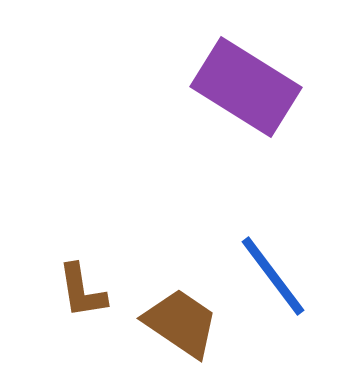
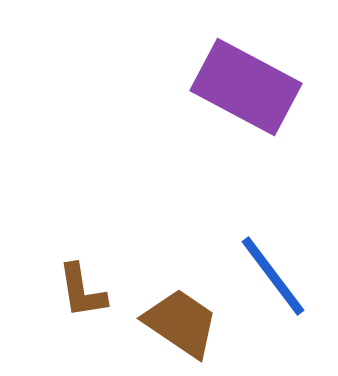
purple rectangle: rotated 4 degrees counterclockwise
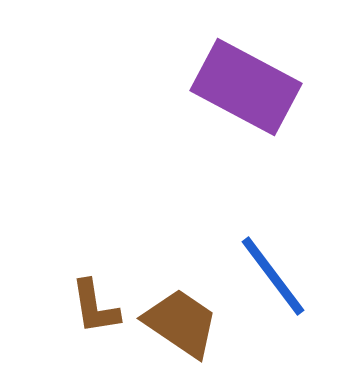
brown L-shape: moved 13 px right, 16 px down
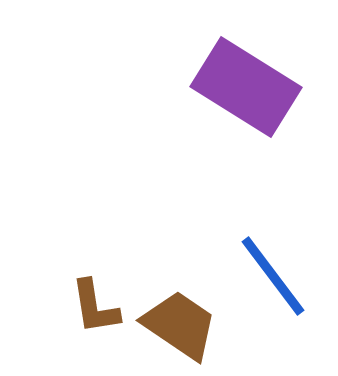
purple rectangle: rotated 4 degrees clockwise
brown trapezoid: moved 1 px left, 2 px down
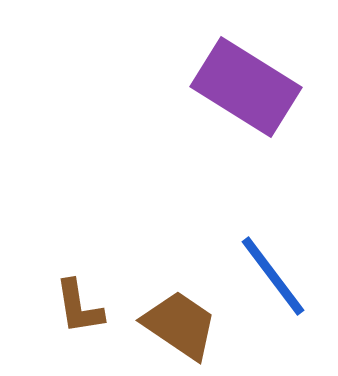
brown L-shape: moved 16 px left
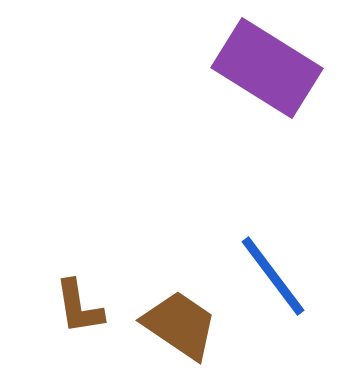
purple rectangle: moved 21 px right, 19 px up
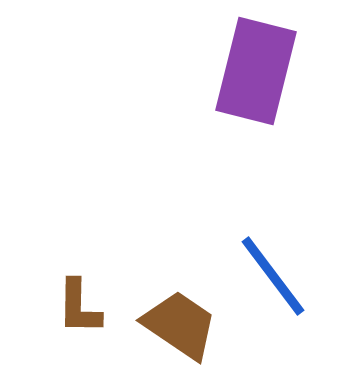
purple rectangle: moved 11 px left, 3 px down; rotated 72 degrees clockwise
brown L-shape: rotated 10 degrees clockwise
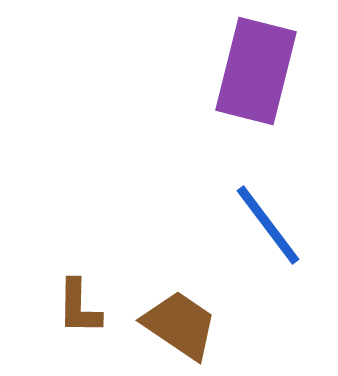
blue line: moved 5 px left, 51 px up
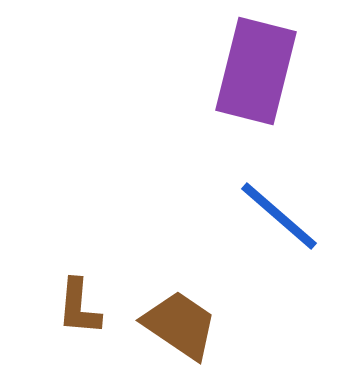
blue line: moved 11 px right, 9 px up; rotated 12 degrees counterclockwise
brown L-shape: rotated 4 degrees clockwise
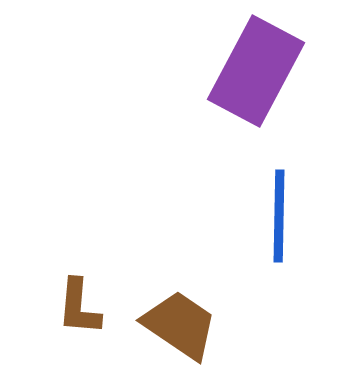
purple rectangle: rotated 14 degrees clockwise
blue line: rotated 50 degrees clockwise
